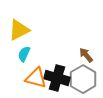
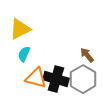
yellow triangle: moved 1 px right, 1 px up
brown arrow: moved 1 px right
black cross: moved 1 px left, 1 px down
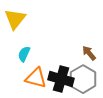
yellow triangle: moved 5 px left, 10 px up; rotated 25 degrees counterclockwise
brown arrow: moved 2 px right, 2 px up
black cross: moved 5 px right
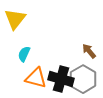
brown arrow: moved 2 px up
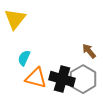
cyan semicircle: moved 4 px down
black cross: moved 1 px right
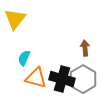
brown arrow: moved 4 px left, 3 px up; rotated 35 degrees clockwise
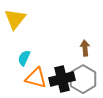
black cross: rotated 30 degrees counterclockwise
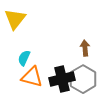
orange triangle: moved 4 px left, 1 px up
